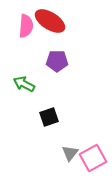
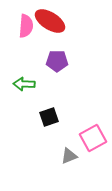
green arrow: rotated 25 degrees counterclockwise
gray triangle: moved 1 px left, 3 px down; rotated 30 degrees clockwise
pink square: moved 20 px up
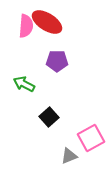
red ellipse: moved 3 px left, 1 px down
green arrow: rotated 25 degrees clockwise
black square: rotated 24 degrees counterclockwise
pink square: moved 2 px left
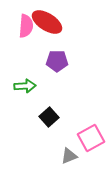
green arrow: moved 1 px right, 2 px down; rotated 150 degrees clockwise
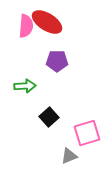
pink square: moved 4 px left, 5 px up; rotated 12 degrees clockwise
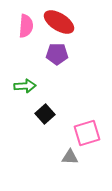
red ellipse: moved 12 px right
purple pentagon: moved 7 px up
black square: moved 4 px left, 3 px up
gray triangle: moved 1 px right, 1 px down; rotated 24 degrees clockwise
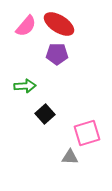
red ellipse: moved 2 px down
pink semicircle: rotated 35 degrees clockwise
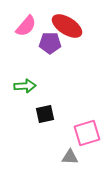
red ellipse: moved 8 px right, 2 px down
purple pentagon: moved 7 px left, 11 px up
black square: rotated 30 degrees clockwise
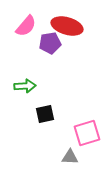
red ellipse: rotated 16 degrees counterclockwise
purple pentagon: rotated 10 degrees counterclockwise
